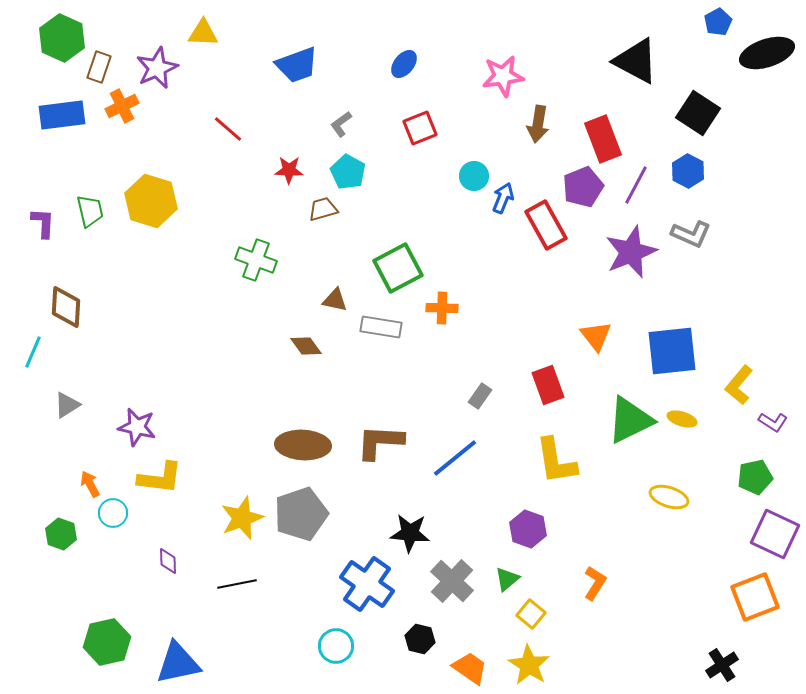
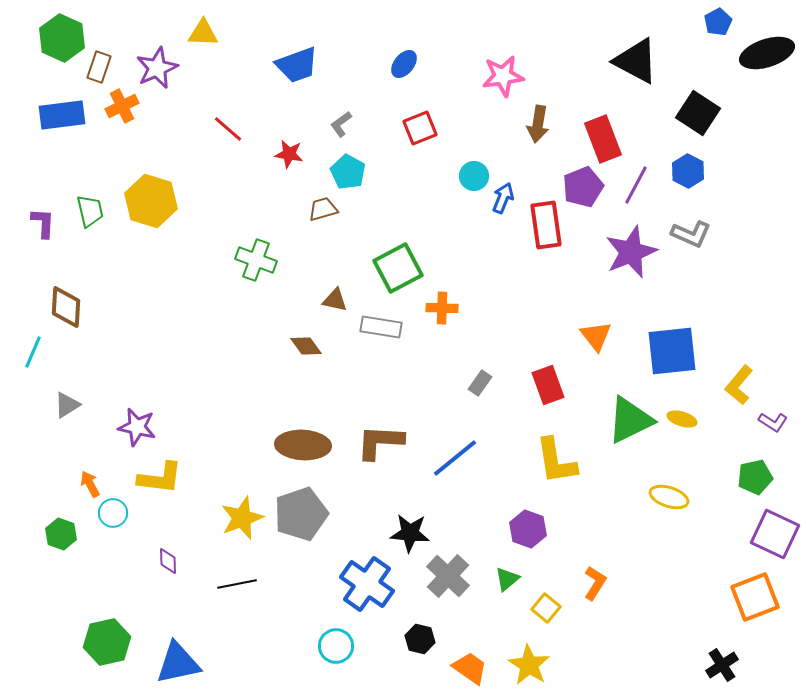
red star at (289, 170): moved 16 px up; rotated 8 degrees clockwise
red rectangle at (546, 225): rotated 21 degrees clockwise
gray rectangle at (480, 396): moved 13 px up
gray cross at (452, 581): moved 4 px left, 5 px up
yellow square at (531, 614): moved 15 px right, 6 px up
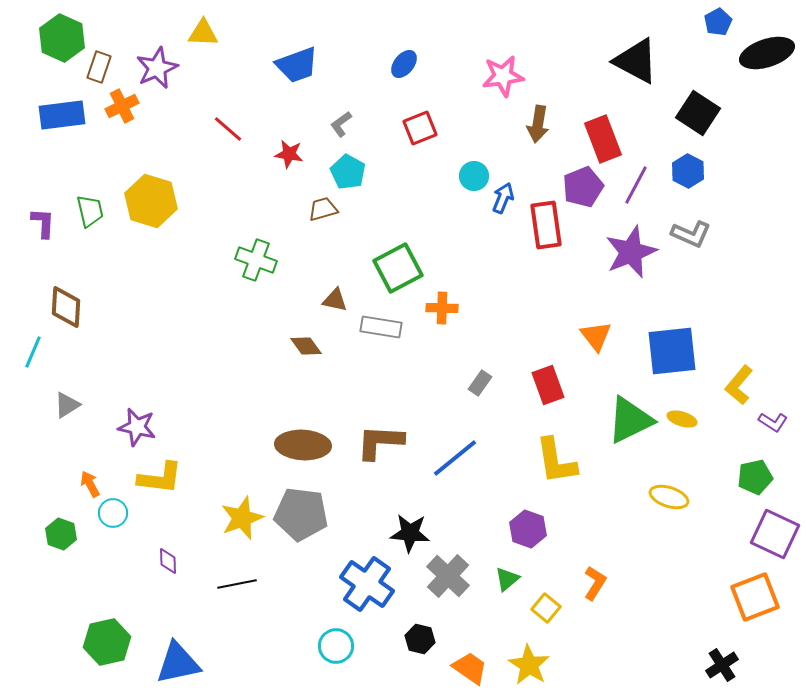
gray pentagon at (301, 514): rotated 26 degrees clockwise
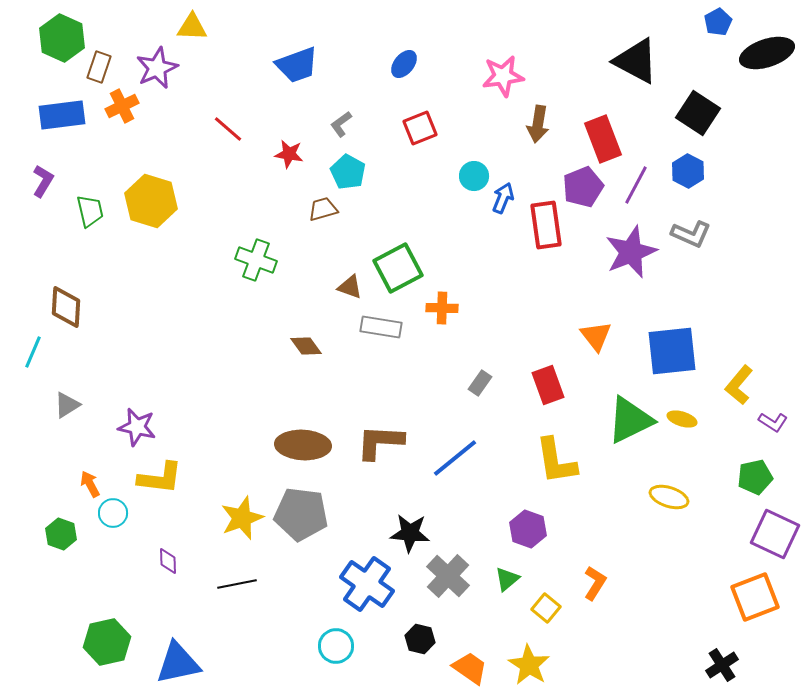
yellow triangle at (203, 33): moved 11 px left, 6 px up
purple L-shape at (43, 223): moved 42 px up; rotated 28 degrees clockwise
brown triangle at (335, 300): moved 15 px right, 13 px up; rotated 8 degrees clockwise
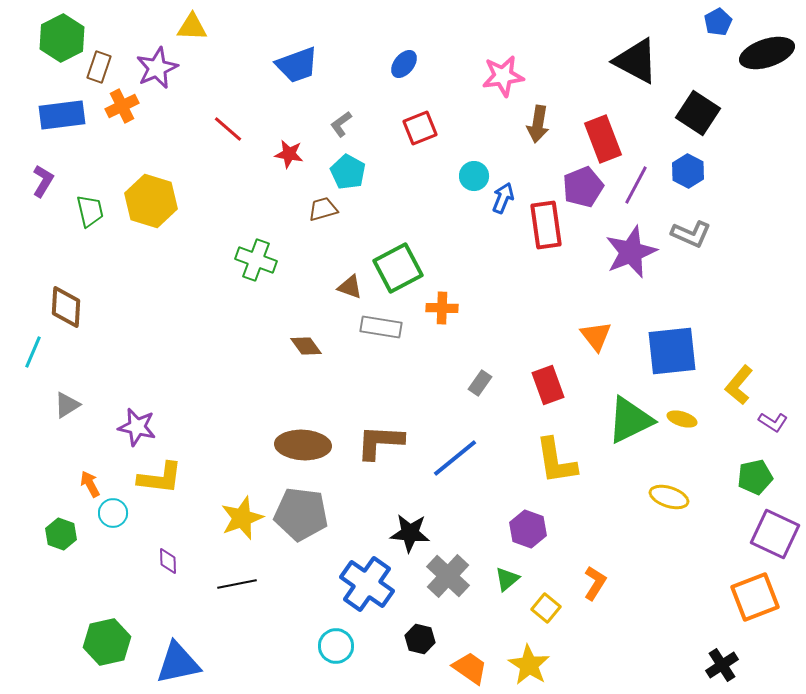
green hexagon at (62, 38): rotated 9 degrees clockwise
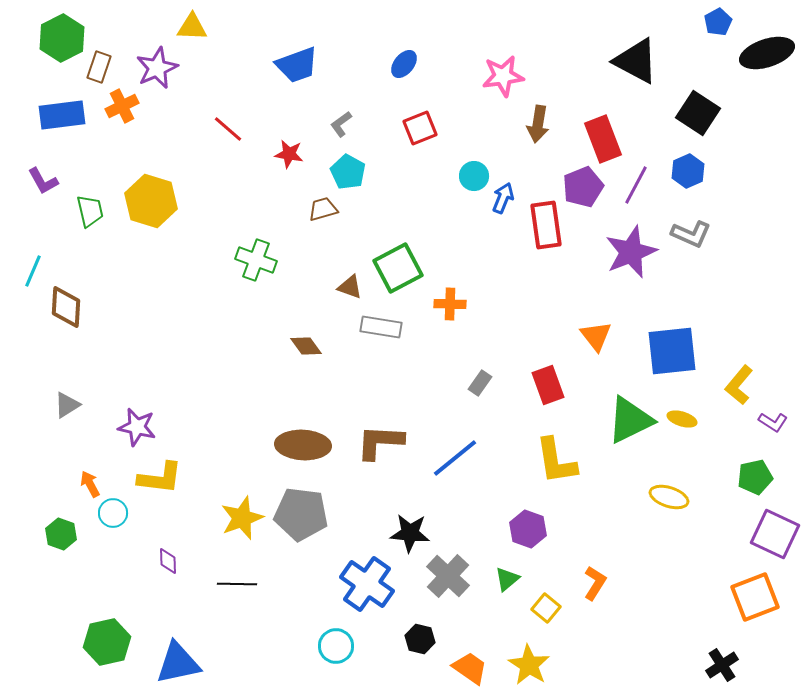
blue hexagon at (688, 171): rotated 8 degrees clockwise
purple L-shape at (43, 181): rotated 120 degrees clockwise
orange cross at (442, 308): moved 8 px right, 4 px up
cyan line at (33, 352): moved 81 px up
black line at (237, 584): rotated 12 degrees clockwise
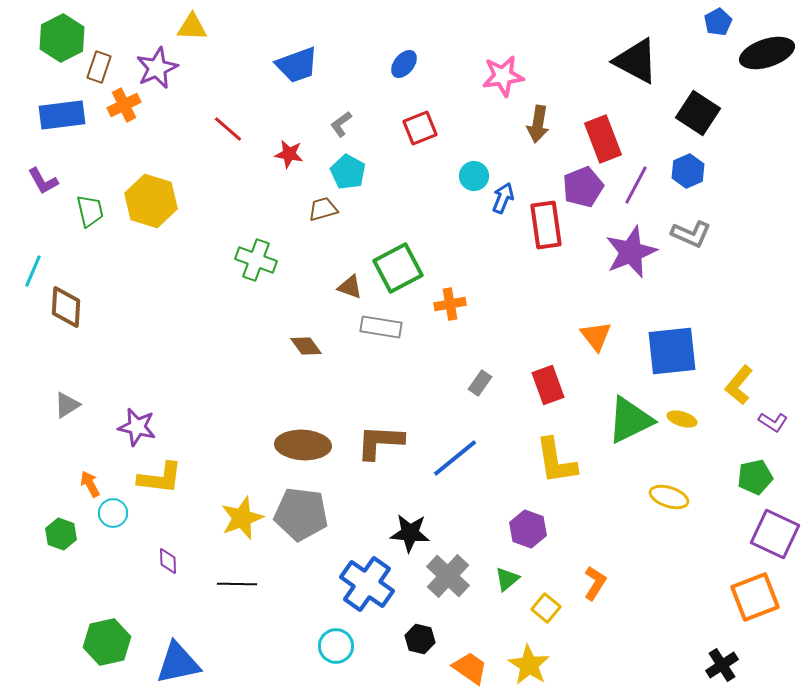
orange cross at (122, 106): moved 2 px right, 1 px up
orange cross at (450, 304): rotated 12 degrees counterclockwise
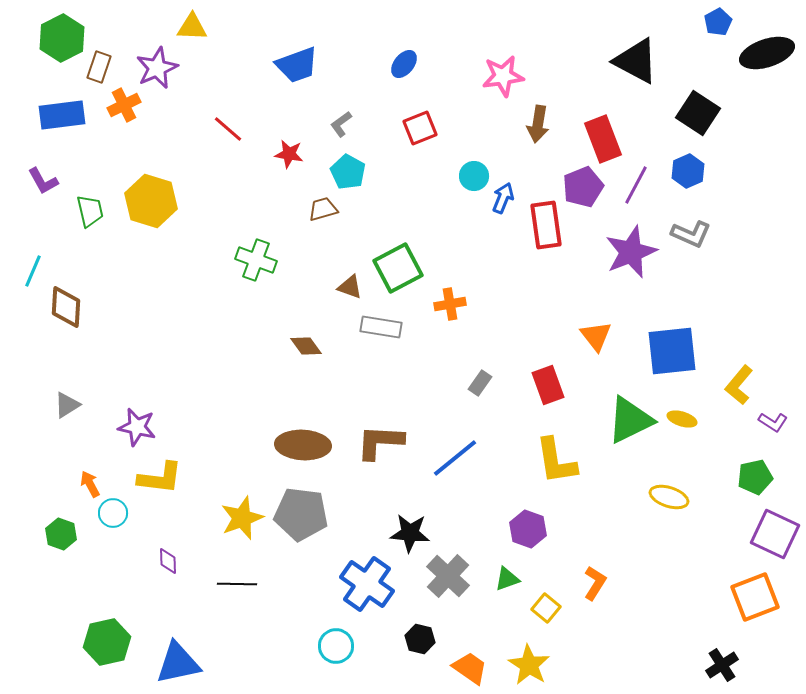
green triangle at (507, 579): rotated 20 degrees clockwise
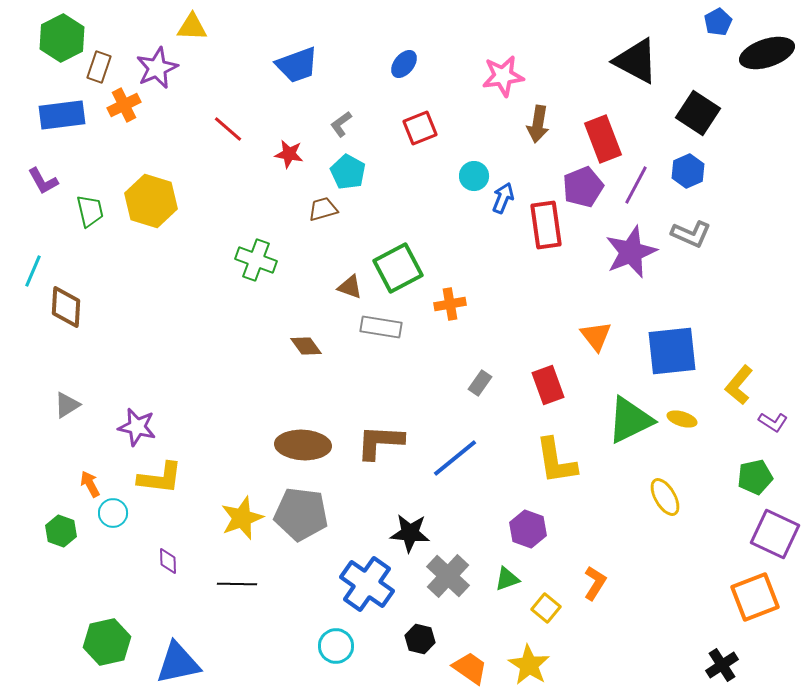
yellow ellipse at (669, 497): moved 4 px left; rotated 42 degrees clockwise
green hexagon at (61, 534): moved 3 px up
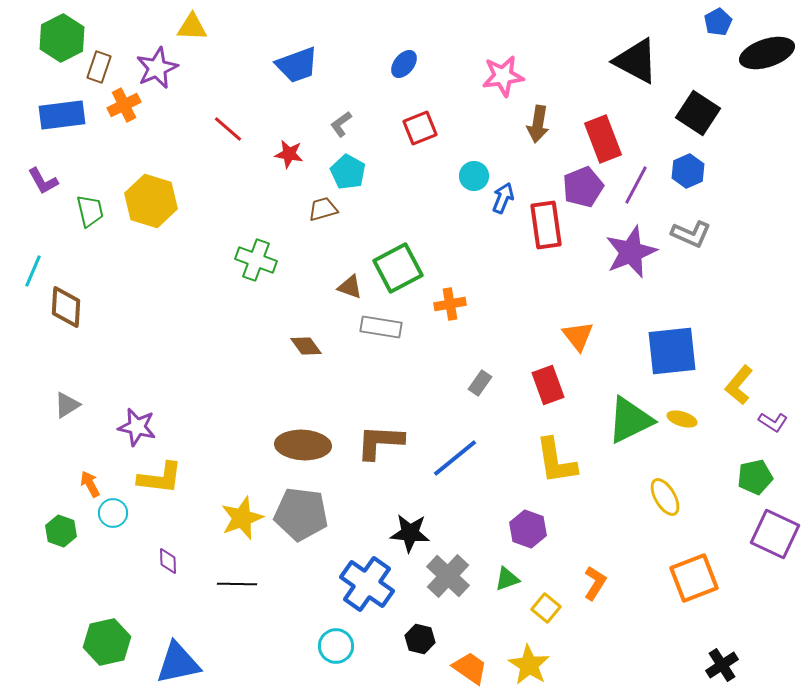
orange triangle at (596, 336): moved 18 px left
orange square at (755, 597): moved 61 px left, 19 px up
